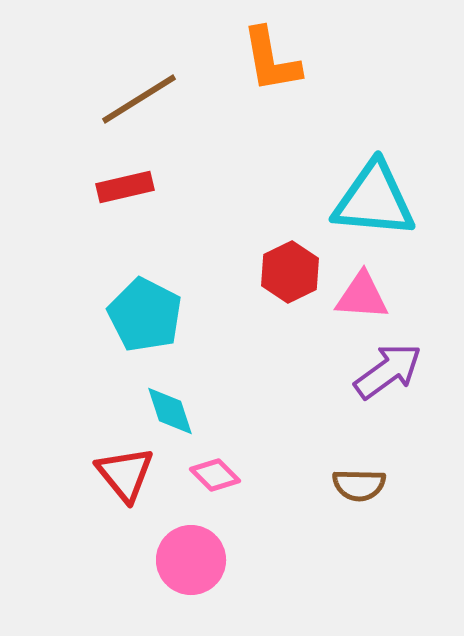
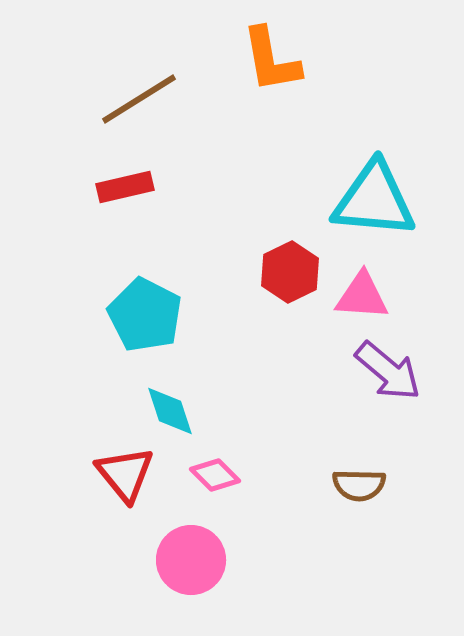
purple arrow: rotated 76 degrees clockwise
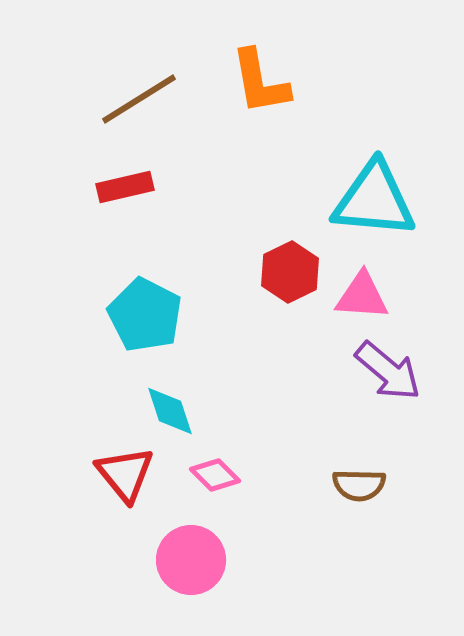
orange L-shape: moved 11 px left, 22 px down
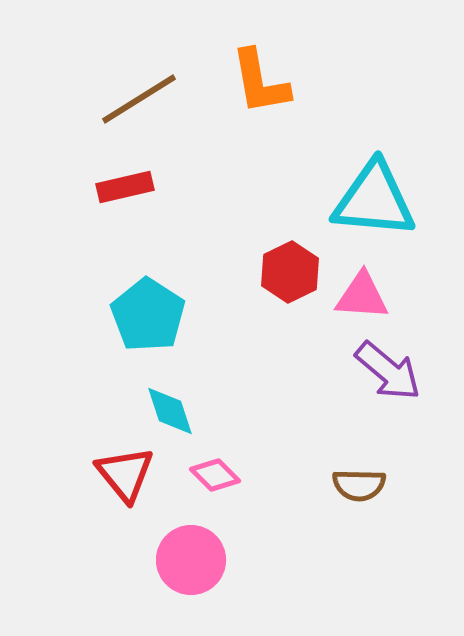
cyan pentagon: moved 3 px right; rotated 6 degrees clockwise
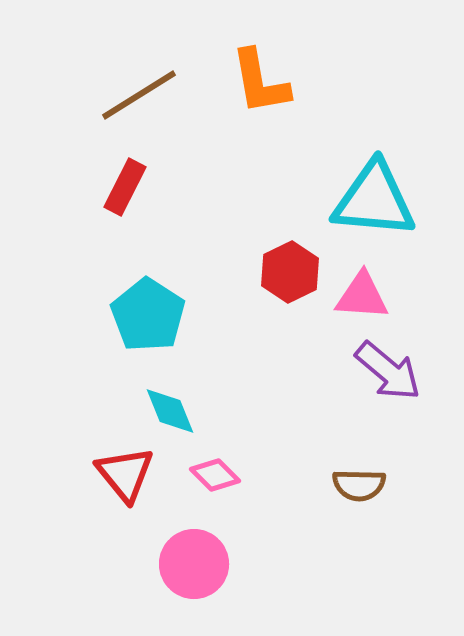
brown line: moved 4 px up
red rectangle: rotated 50 degrees counterclockwise
cyan diamond: rotated 4 degrees counterclockwise
pink circle: moved 3 px right, 4 px down
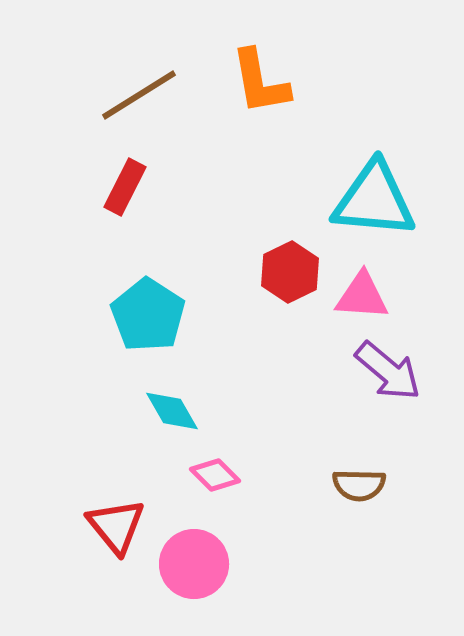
cyan diamond: moved 2 px right; rotated 8 degrees counterclockwise
red triangle: moved 9 px left, 52 px down
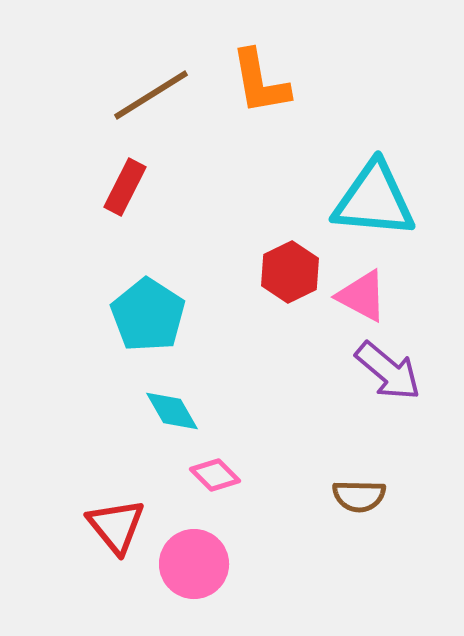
brown line: moved 12 px right
pink triangle: rotated 24 degrees clockwise
brown semicircle: moved 11 px down
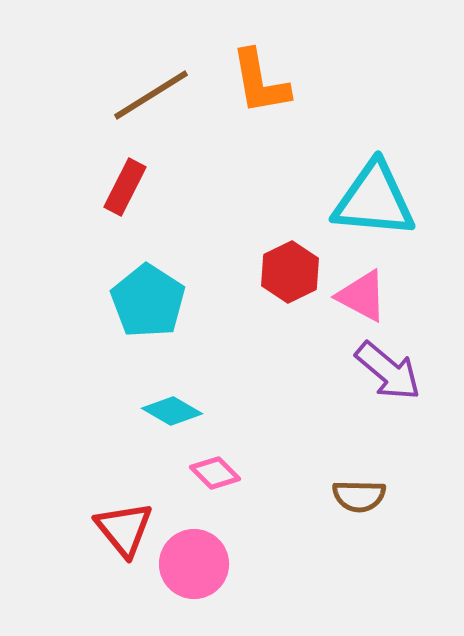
cyan pentagon: moved 14 px up
cyan diamond: rotated 30 degrees counterclockwise
pink diamond: moved 2 px up
red triangle: moved 8 px right, 3 px down
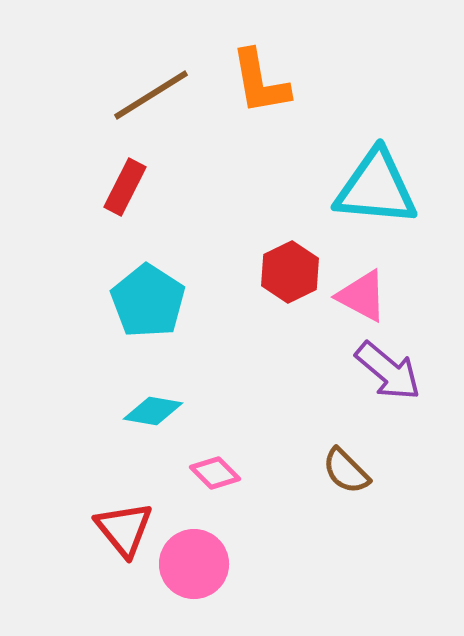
cyan triangle: moved 2 px right, 12 px up
cyan diamond: moved 19 px left; rotated 20 degrees counterclockwise
brown semicircle: moved 13 px left, 25 px up; rotated 44 degrees clockwise
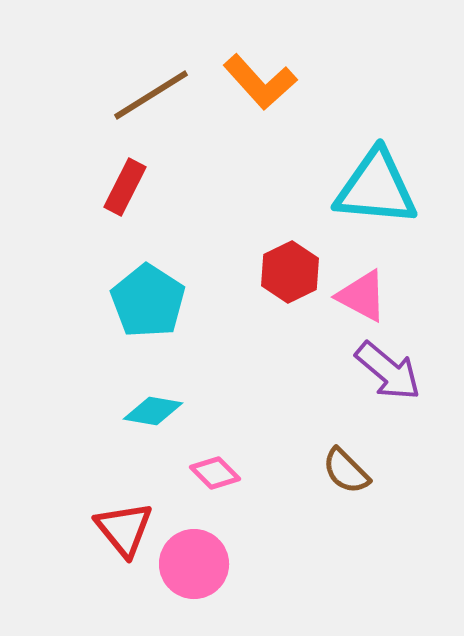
orange L-shape: rotated 32 degrees counterclockwise
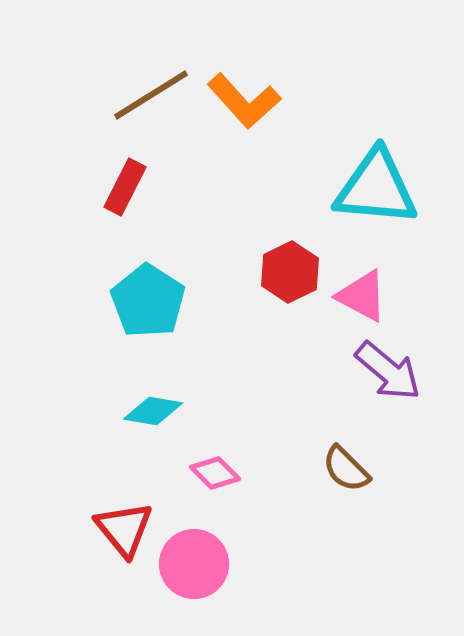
orange L-shape: moved 16 px left, 19 px down
brown semicircle: moved 2 px up
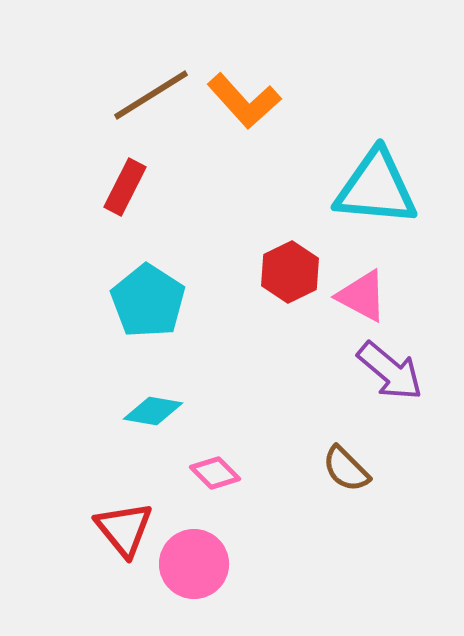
purple arrow: moved 2 px right
